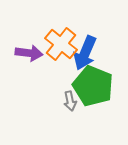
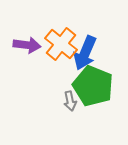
purple arrow: moved 2 px left, 8 px up
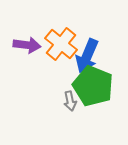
blue arrow: moved 2 px right, 3 px down
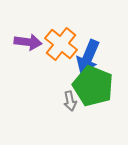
purple arrow: moved 1 px right, 3 px up
blue arrow: moved 1 px right, 1 px down
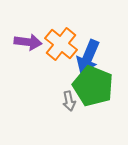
gray arrow: moved 1 px left
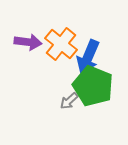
gray arrow: rotated 60 degrees clockwise
